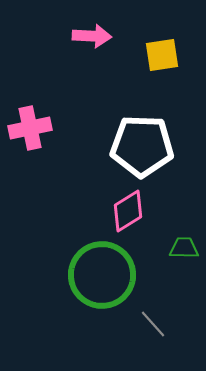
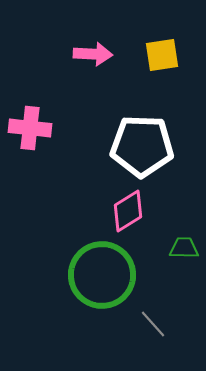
pink arrow: moved 1 px right, 18 px down
pink cross: rotated 18 degrees clockwise
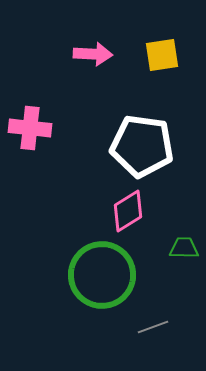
white pentagon: rotated 6 degrees clockwise
gray line: moved 3 px down; rotated 68 degrees counterclockwise
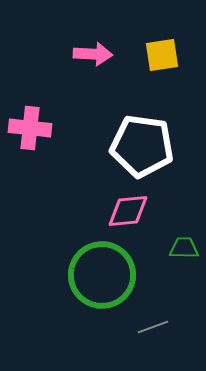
pink diamond: rotated 27 degrees clockwise
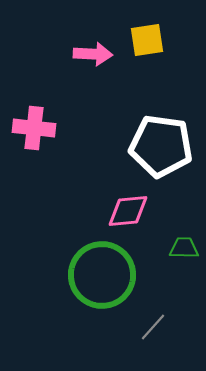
yellow square: moved 15 px left, 15 px up
pink cross: moved 4 px right
white pentagon: moved 19 px right
gray line: rotated 28 degrees counterclockwise
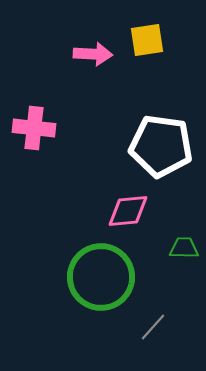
green circle: moved 1 px left, 2 px down
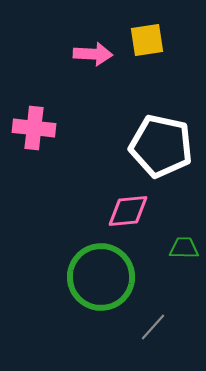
white pentagon: rotated 4 degrees clockwise
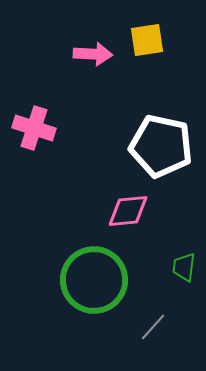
pink cross: rotated 12 degrees clockwise
green trapezoid: moved 19 px down; rotated 84 degrees counterclockwise
green circle: moved 7 px left, 3 px down
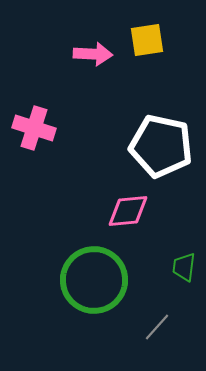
gray line: moved 4 px right
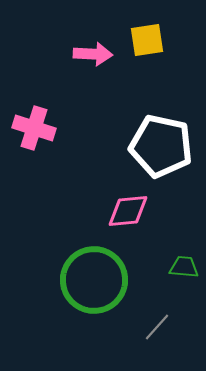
green trapezoid: rotated 88 degrees clockwise
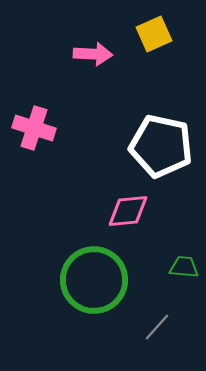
yellow square: moved 7 px right, 6 px up; rotated 15 degrees counterclockwise
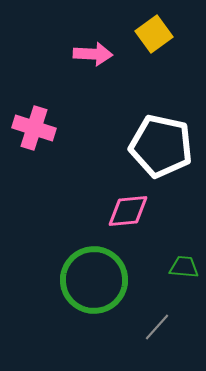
yellow square: rotated 12 degrees counterclockwise
